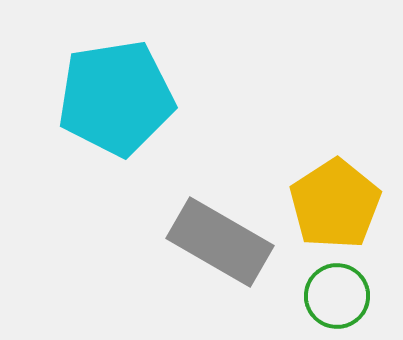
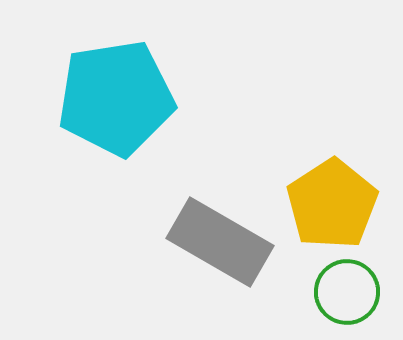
yellow pentagon: moved 3 px left
green circle: moved 10 px right, 4 px up
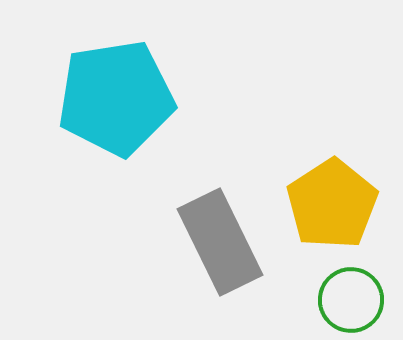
gray rectangle: rotated 34 degrees clockwise
green circle: moved 4 px right, 8 px down
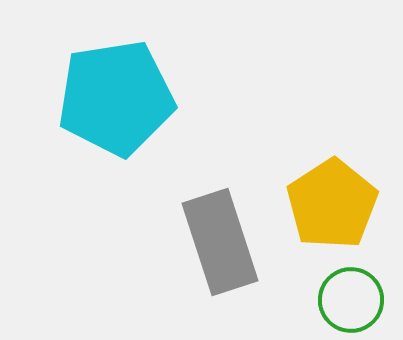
gray rectangle: rotated 8 degrees clockwise
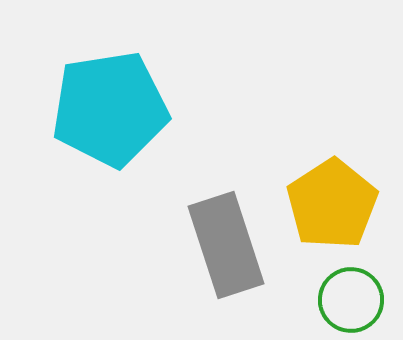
cyan pentagon: moved 6 px left, 11 px down
gray rectangle: moved 6 px right, 3 px down
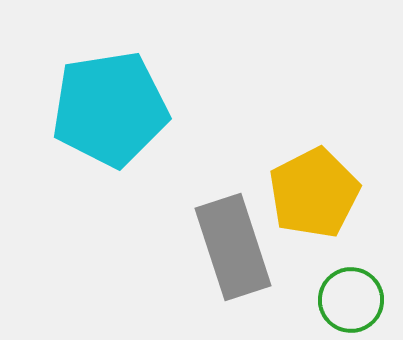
yellow pentagon: moved 18 px left, 11 px up; rotated 6 degrees clockwise
gray rectangle: moved 7 px right, 2 px down
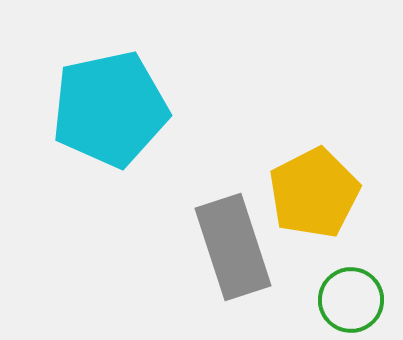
cyan pentagon: rotated 3 degrees counterclockwise
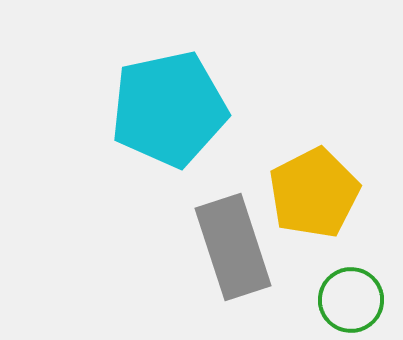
cyan pentagon: moved 59 px right
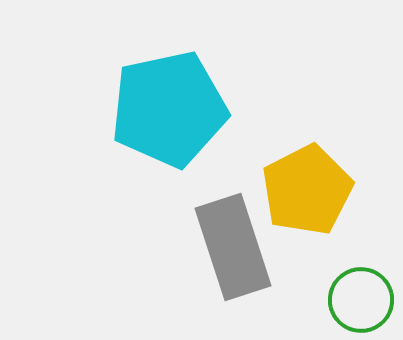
yellow pentagon: moved 7 px left, 3 px up
green circle: moved 10 px right
